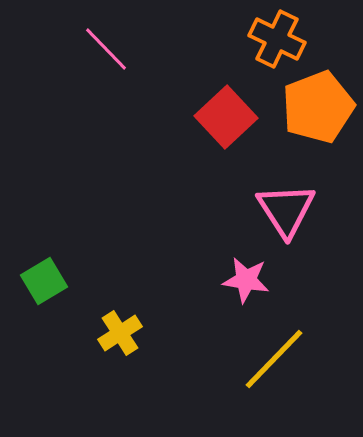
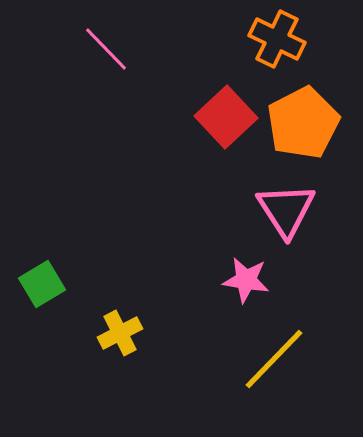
orange pentagon: moved 15 px left, 16 px down; rotated 6 degrees counterclockwise
green square: moved 2 px left, 3 px down
yellow cross: rotated 6 degrees clockwise
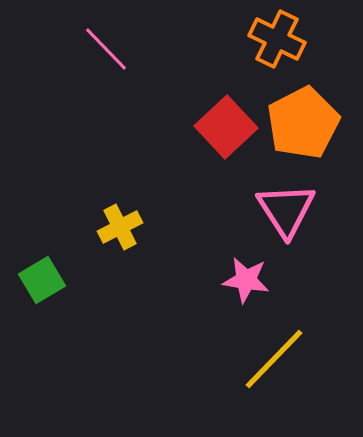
red square: moved 10 px down
green square: moved 4 px up
yellow cross: moved 106 px up
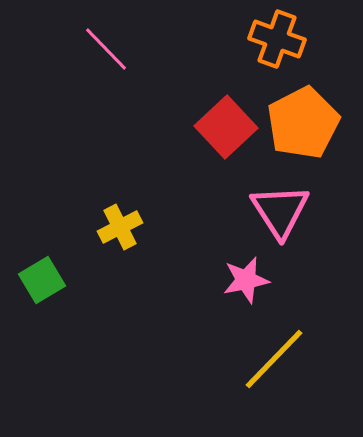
orange cross: rotated 6 degrees counterclockwise
pink triangle: moved 6 px left, 1 px down
pink star: rotated 21 degrees counterclockwise
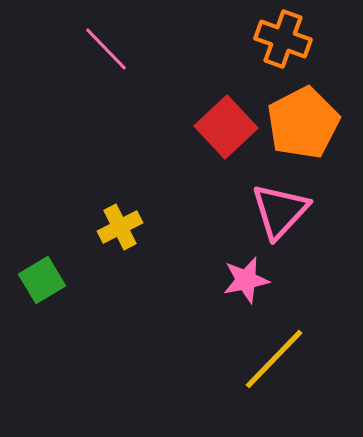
orange cross: moved 6 px right
pink triangle: rotated 16 degrees clockwise
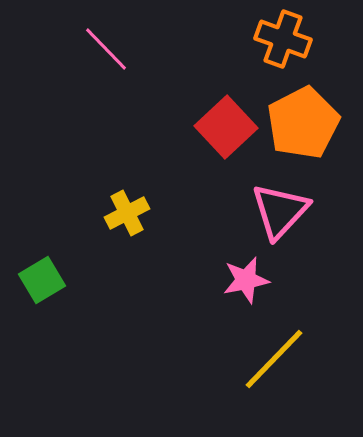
yellow cross: moved 7 px right, 14 px up
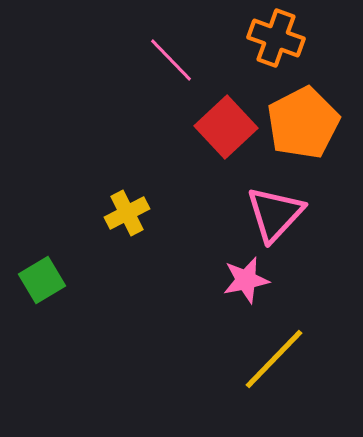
orange cross: moved 7 px left, 1 px up
pink line: moved 65 px right, 11 px down
pink triangle: moved 5 px left, 3 px down
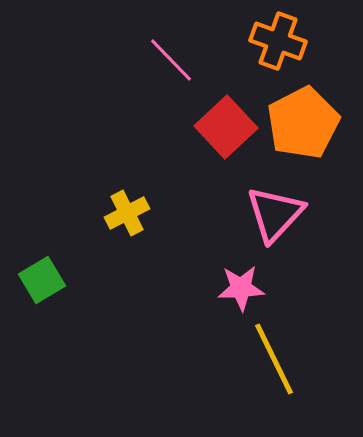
orange cross: moved 2 px right, 3 px down
pink star: moved 5 px left, 8 px down; rotated 9 degrees clockwise
yellow line: rotated 70 degrees counterclockwise
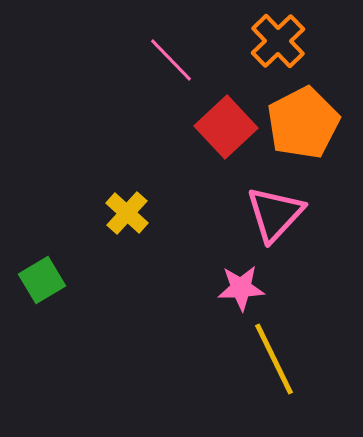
orange cross: rotated 26 degrees clockwise
yellow cross: rotated 21 degrees counterclockwise
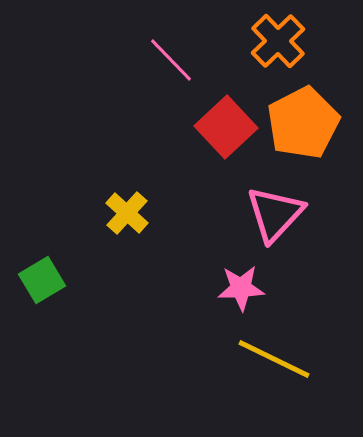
yellow line: rotated 38 degrees counterclockwise
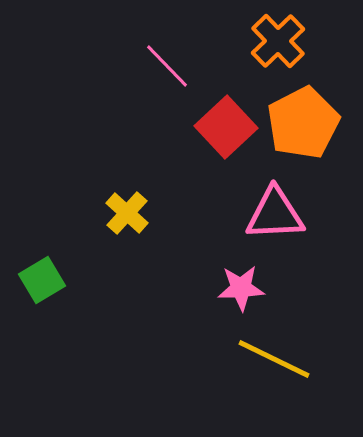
pink line: moved 4 px left, 6 px down
pink triangle: rotated 44 degrees clockwise
